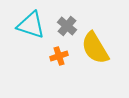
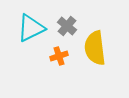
cyan triangle: moved 3 px down; rotated 44 degrees counterclockwise
yellow semicircle: rotated 24 degrees clockwise
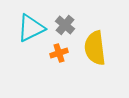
gray cross: moved 2 px left, 1 px up
orange cross: moved 3 px up
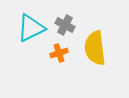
gray cross: rotated 12 degrees counterclockwise
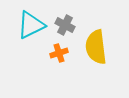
cyan triangle: moved 3 px up
yellow semicircle: moved 1 px right, 1 px up
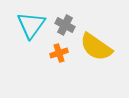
cyan triangle: rotated 28 degrees counterclockwise
yellow semicircle: rotated 48 degrees counterclockwise
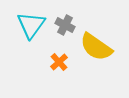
orange cross: moved 9 px down; rotated 24 degrees counterclockwise
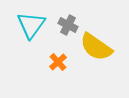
gray cross: moved 3 px right
orange cross: moved 1 px left
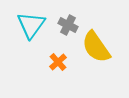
yellow semicircle: rotated 20 degrees clockwise
